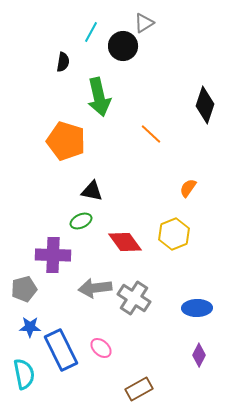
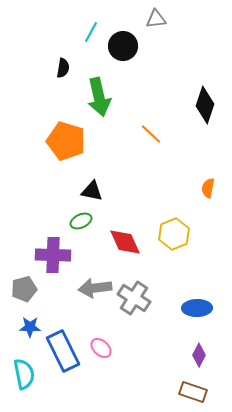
gray triangle: moved 12 px right, 4 px up; rotated 25 degrees clockwise
black semicircle: moved 6 px down
orange semicircle: moved 20 px right; rotated 24 degrees counterclockwise
red diamond: rotated 12 degrees clockwise
blue rectangle: moved 2 px right, 1 px down
brown rectangle: moved 54 px right, 3 px down; rotated 48 degrees clockwise
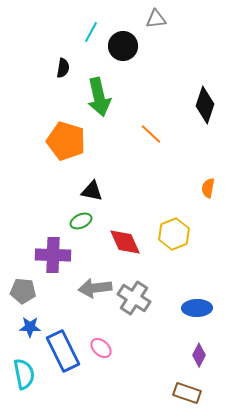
gray pentagon: moved 1 px left, 2 px down; rotated 20 degrees clockwise
brown rectangle: moved 6 px left, 1 px down
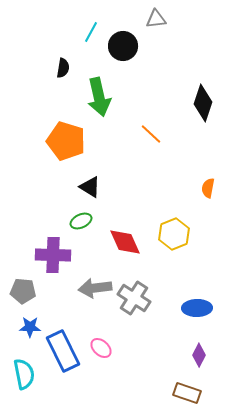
black diamond: moved 2 px left, 2 px up
black triangle: moved 2 px left, 4 px up; rotated 20 degrees clockwise
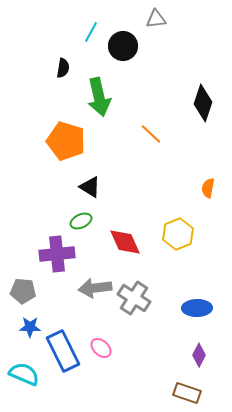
yellow hexagon: moved 4 px right
purple cross: moved 4 px right, 1 px up; rotated 8 degrees counterclockwise
cyan semicircle: rotated 56 degrees counterclockwise
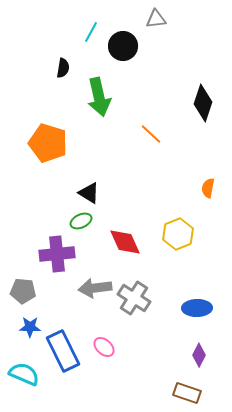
orange pentagon: moved 18 px left, 2 px down
black triangle: moved 1 px left, 6 px down
pink ellipse: moved 3 px right, 1 px up
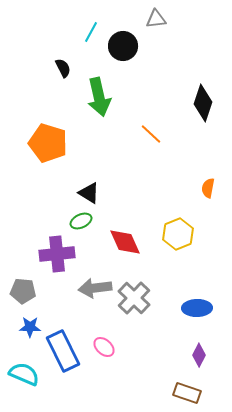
black semicircle: rotated 36 degrees counterclockwise
gray cross: rotated 12 degrees clockwise
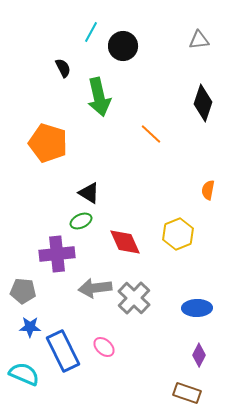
gray triangle: moved 43 px right, 21 px down
orange semicircle: moved 2 px down
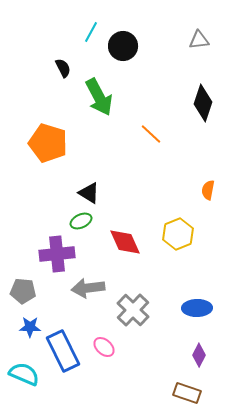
green arrow: rotated 15 degrees counterclockwise
gray arrow: moved 7 px left
gray cross: moved 1 px left, 12 px down
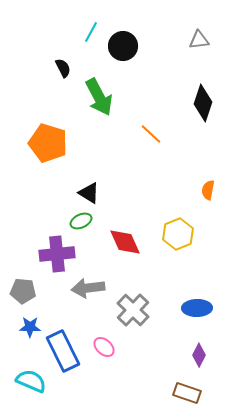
cyan semicircle: moved 7 px right, 7 px down
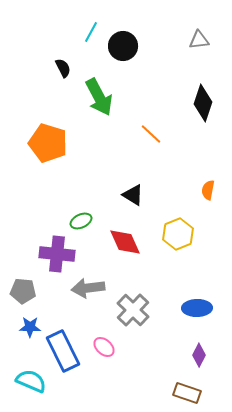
black triangle: moved 44 px right, 2 px down
purple cross: rotated 12 degrees clockwise
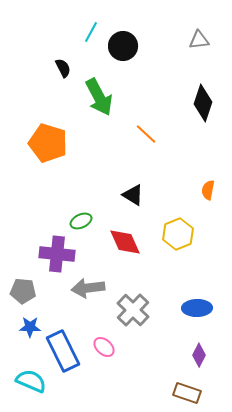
orange line: moved 5 px left
